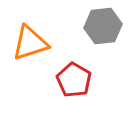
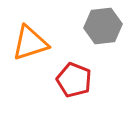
red pentagon: rotated 8 degrees counterclockwise
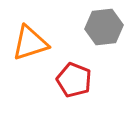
gray hexagon: moved 1 px right, 1 px down
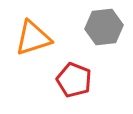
orange triangle: moved 3 px right, 5 px up
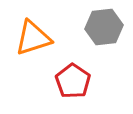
red pentagon: moved 1 px left, 1 px down; rotated 12 degrees clockwise
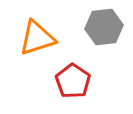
orange triangle: moved 4 px right
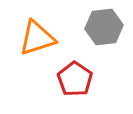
red pentagon: moved 2 px right, 2 px up
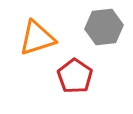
red pentagon: moved 3 px up
